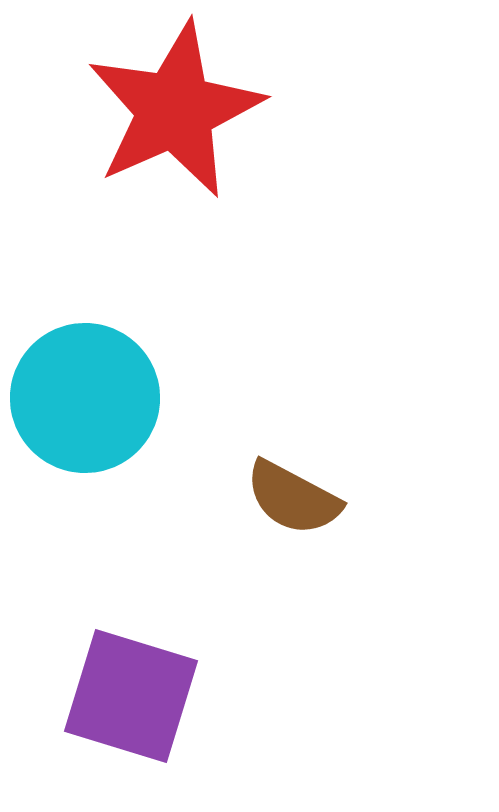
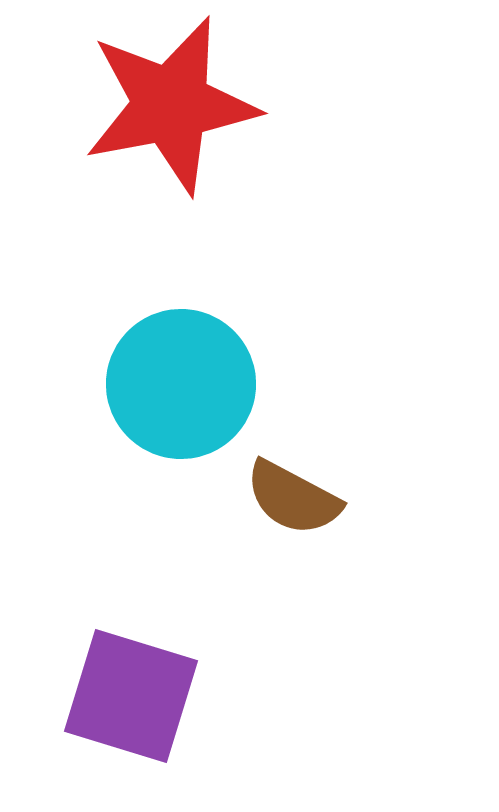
red star: moved 4 px left, 5 px up; rotated 13 degrees clockwise
cyan circle: moved 96 px right, 14 px up
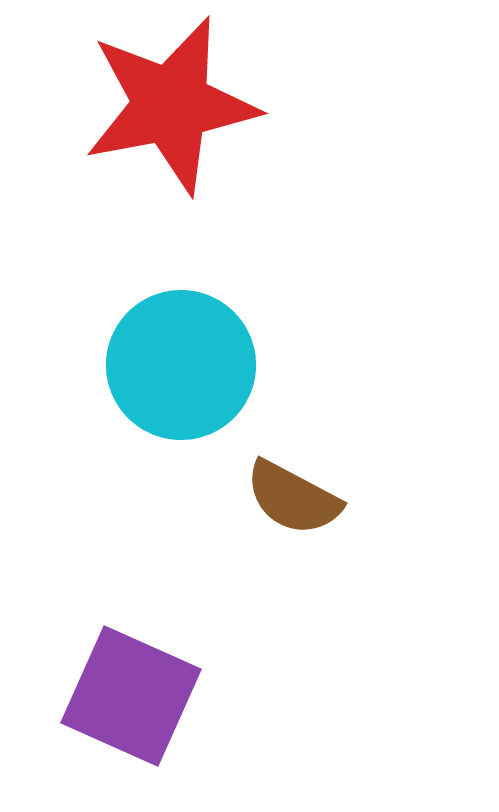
cyan circle: moved 19 px up
purple square: rotated 7 degrees clockwise
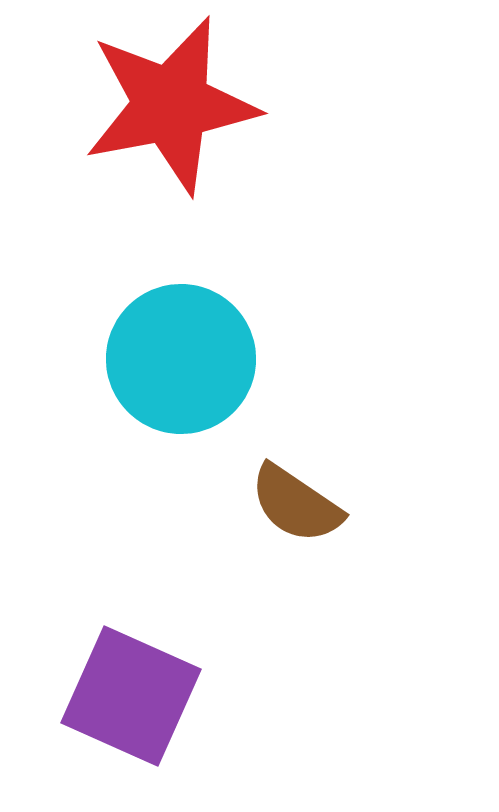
cyan circle: moved 6 px up
brown semicircle: moved 3 px right, 6 px down; rotated 6 degrees clockwise
